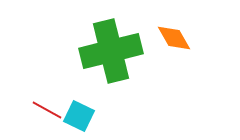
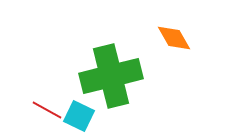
green cross: moved 25 px down
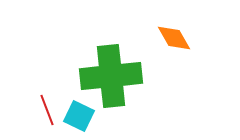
green cross: rotated 8 degrees clockwise
red line: rotated 40 degrees clockwise
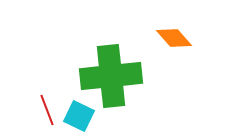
orange diamond: rotated 12 degrees counterclockwise
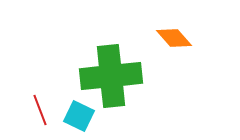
red line: moved 7 px left
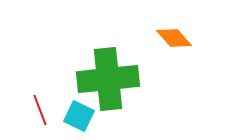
green cross: moved 3 px left, 3 px down
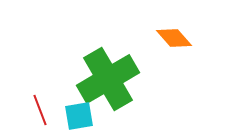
green cross: rotated 24 degrees counterclockwise
cyan square: rotated 36 degrees counterclockwise
